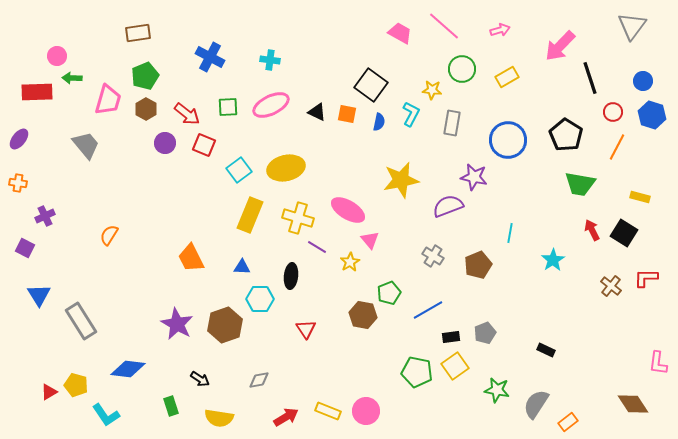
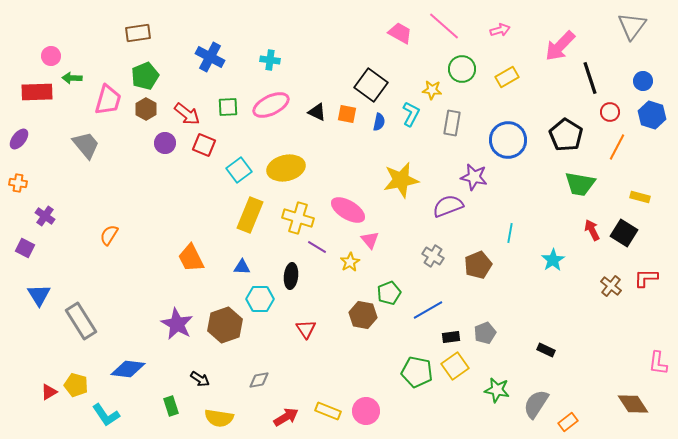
pink circle at (57, 56): moved 6 px left
red circle at (613, 112): moved 3 px left
purple cross at (45, 216): rotated 30 degrees counterclockwise
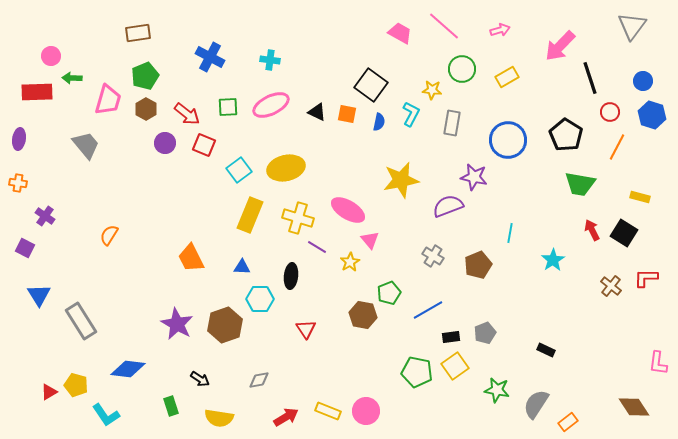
purple ellipse at (19, 139): rotated 30 degrees counterclockwise
brown diamond at (633, 404): moved 1 px right, 3 px down
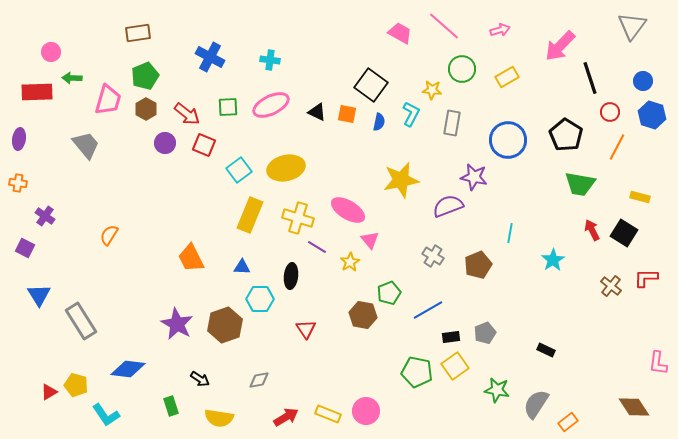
pink circle at (51, 56): moved 4 px up
yellow rectangle at (328, 411): moved 3 px down
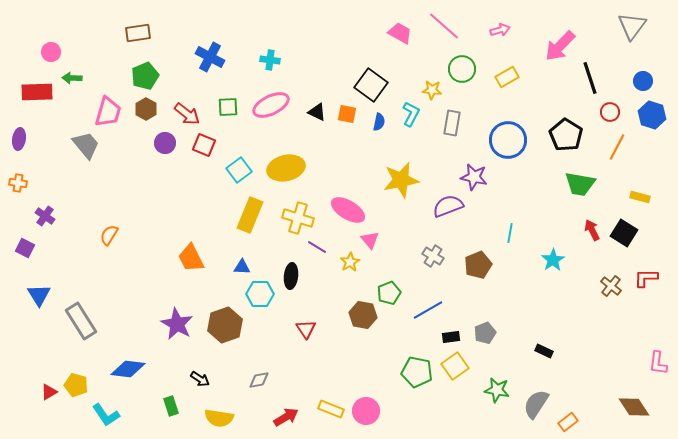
pink trapezoid at (108, 100): moved 12 px down
cyan hexagon at (260, 299): moved 5 px up
black rectangle at (546, 350): moved 2 px left, 1 px down
yellow rectangle at (328, 414): moved 3 px right, 5 px up
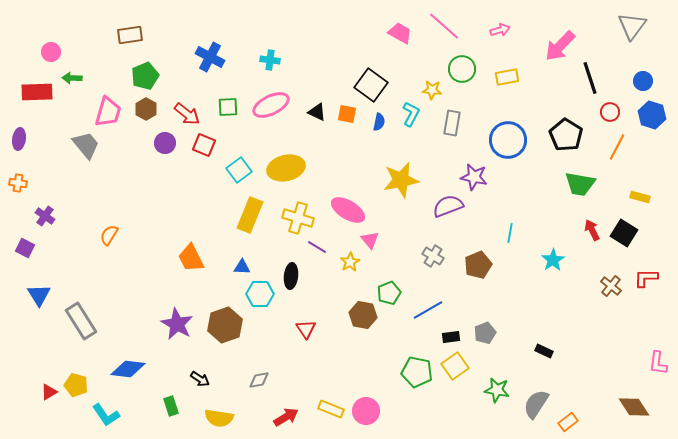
brown rectangle at (138, 33): moved 8 px left, 2 px down
yellow rectangle at (507, 77): rotated 20 degrees clockwise
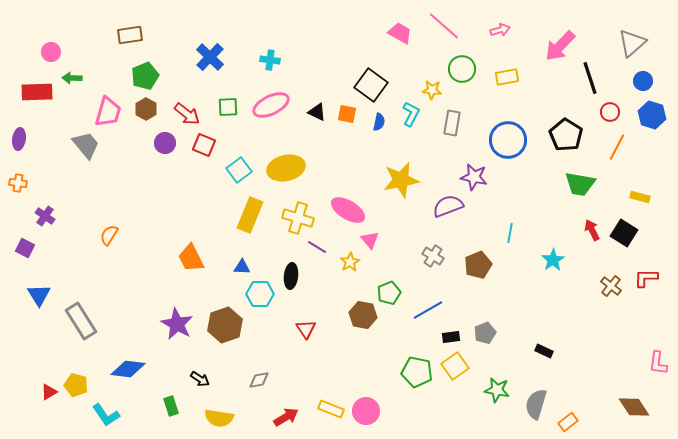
gray triangle at (632, 26): moved 17 px down; rotated 12 degrees clockwise
blue cross at (210, 57): rotated 16 degrees clockwise
gray semicircle at (536, 404): rotated 16 degrees counterclockwise
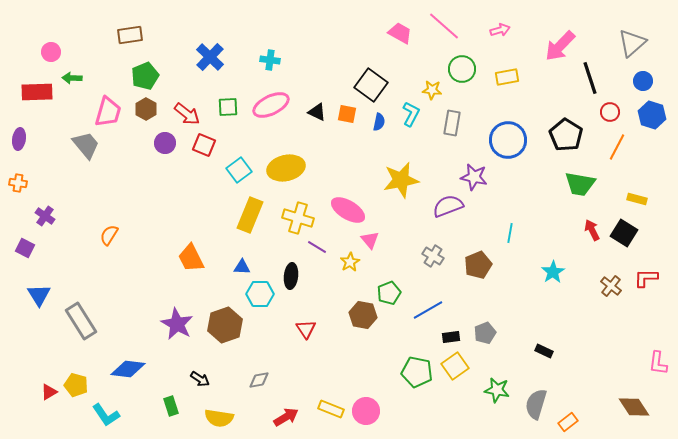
yellow rectangle at (640, 197): moved 3 px left, 2 px down
cyan star at (553, 260): moved 12 px down
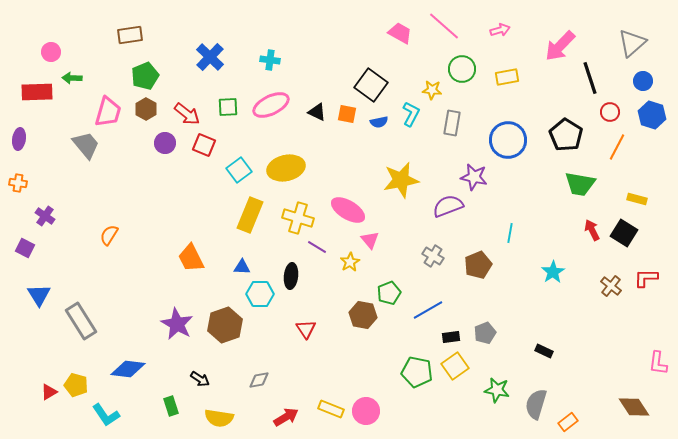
blue semicircle at (379, 122): rotated 66 degrees clockwise
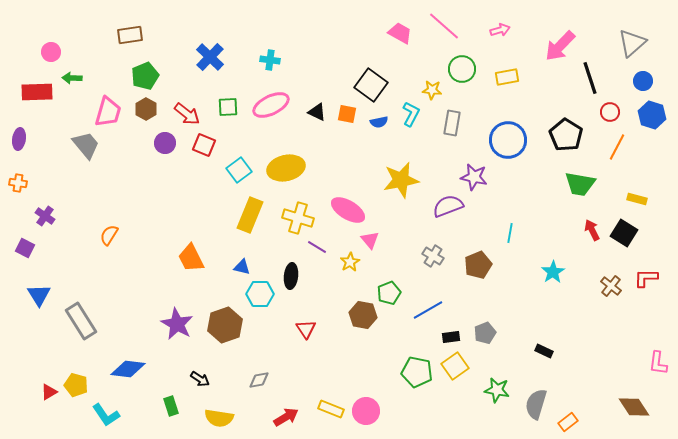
blue triangle at (242, 267): rotated 12 degrees clockwise
